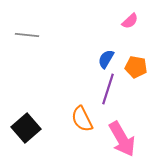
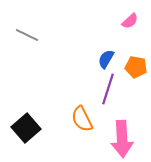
gray line: rotated 20 degrees clockwise
pink arrow: rotated 27 degrees clockwise
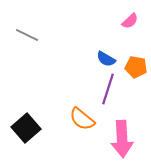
blue semicircle: rotated 90 degrees counterclockwise
orange semicircle: rotated 24 degrees counterclockwise
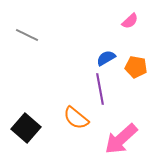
blue semicircle: moved 1 px up; rotated 120 degrees clockwise
purple line: moved 8 px left; rotated 28 degrees counterclockwise
orange semicircle: moved 6 px left, 1 px up
black square: rotated 8 degrees counterclockwise
pink arrow: moved 1 px left; rotated 51 degrees clockwise
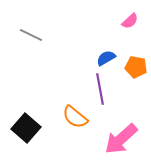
gray line: moved 4 px right
orange semicircle: moved 1 px left, 1 px up
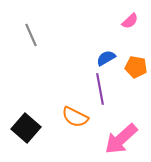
gray line: rotated 40 degrees clockwise
orange semicircle: rotated 12 degrees counterclockwise
